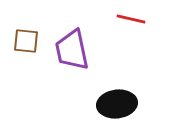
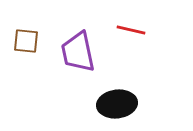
red line: moved 11 px down
purple trapezoid: moved 6 px right, 2 px down
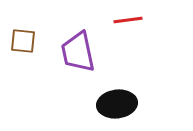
red line: moved 3 px left, 10 px up; rotated 20 degrees counterclockwise
brown square: moved 3 px left
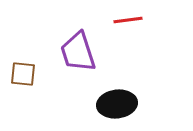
brown square: moved 33 px down
purple trapezoid: rotated 6 degrees counterclockwise
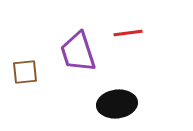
red line: moved 13 px down
brown square: moved 2 px right, 2 px up; rotated 12 degrees counterclockwise
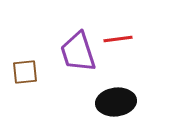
red line: moved 10 px left, 6 px down
black ellipse: moved 1 px left, 2 px up
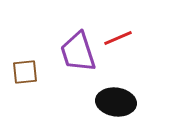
red line: moved 1 px up; rotated 16 degrees counterclockwise
black ellipse: rotated 15 degrees clockwise
